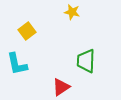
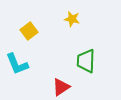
yellow star: moved 7 px down
yellow square: moved 2 px right
cyan L-shape: rotated 10 degrees counterclockwise
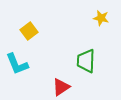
yellow star: moved 29 px right, 1 px up
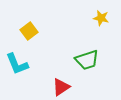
green trapezoid: moved 1 px right, 1 px up; rotated 110 degrees counterclockwise
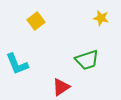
yellow square: moved 7 px right, 10 px up
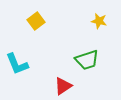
yellow star: moved 2 px left, 3 px down
red triangle: moved 2 px right, 1 px up
